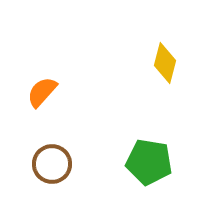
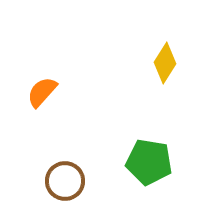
yellow diamond: rotated 18 degrees clockwise
brown circle: moved 13 px right, 17 px down
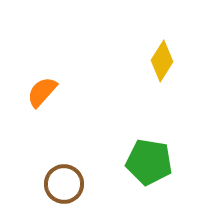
yellow diamond: moved 3 px left, 2 px up
brown circle: moved 1 px left, 3 px down
